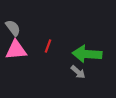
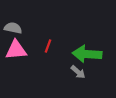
gray semicircle: rotated 42 degrees counterclockwise
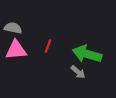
green arrow: rotated 12 degrees clockwise
